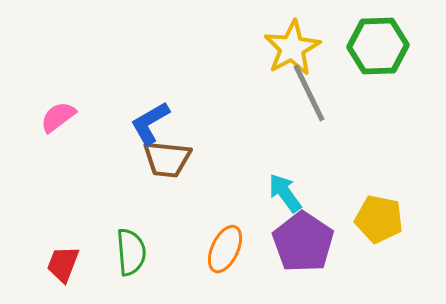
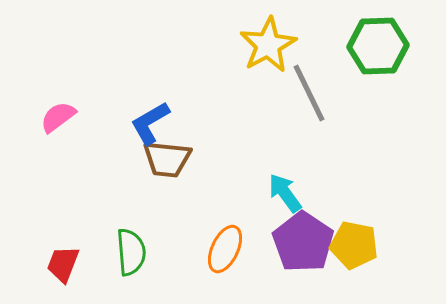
yellow star: moved 24 px left, 3 px up
yellow pentagon: moved 25 px left, 26 px down
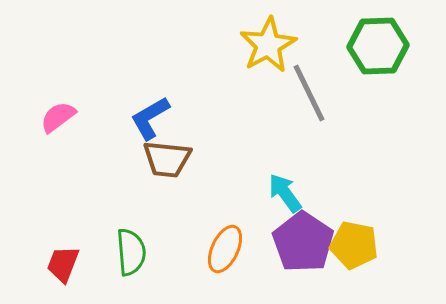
blue L-shape: moved 5 px up
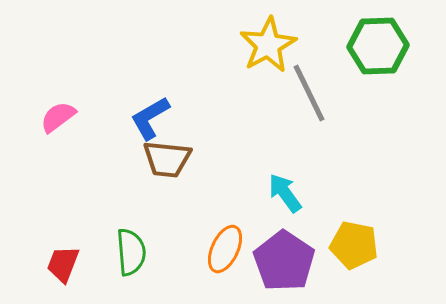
purple pentagon: moved 19 px left, 19 px down
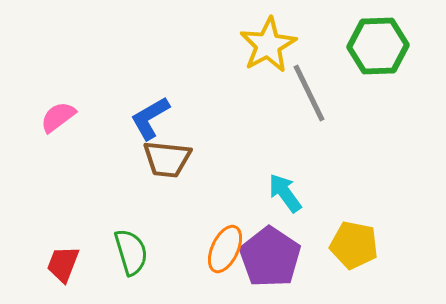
green semicircle: rotated 12 degrees counterclockwise
purple pentagon: moved 14 px left, 4 px up
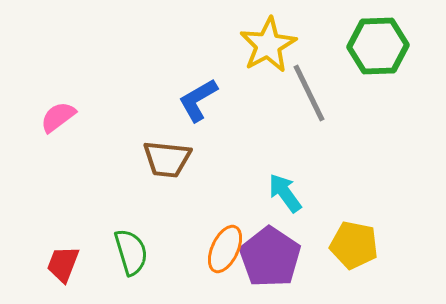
blue L-shape: moved 48 px right, 18 px up
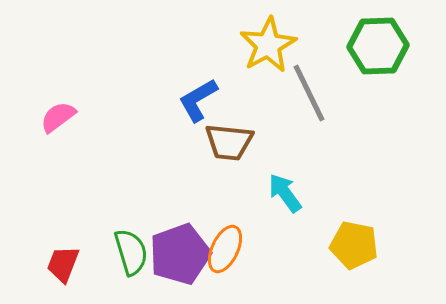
brown trapezoid: moved 62 px right, 17 px up
purple pentagon: moved 90 px left, 3 px up; rotated 18 degrees clockwise
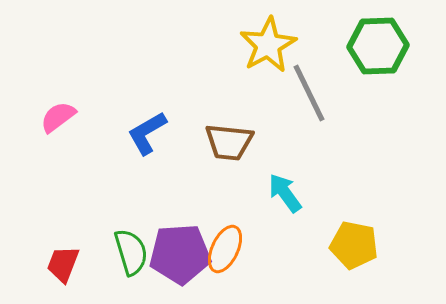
blue L-shape: moved 51 px left, 33 px down
purple pentagon: rotated 16 degrees clockwise
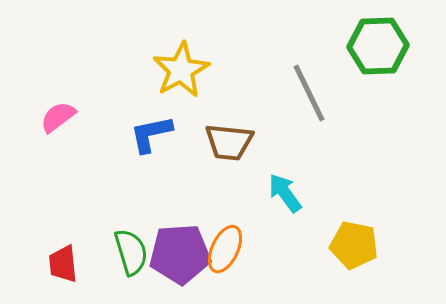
yellow star: moved 87 px left, 25 px down
blue L-shape: moved 4 px right, 1 px down; rotated 18 degrees clockwise
red trapezoid: rotated 27 degrees counterclockwise
